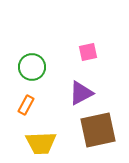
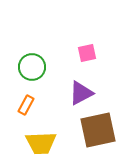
pink square: moved 1 px left, 1 px down
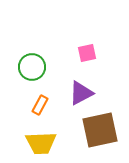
orange rectangle: moved 14 px right
brown square: moved 2 px right
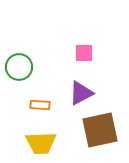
pink square: moved 3 px left; rotated 12 degrees clockwise
green circle: moved 13 px left
orange rectangle: rotated 66 degrees clockwise
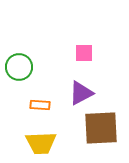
brown square: moved 1 px right, 2 px up; rotated 9 degrees clockwise
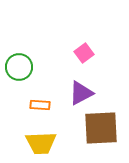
pink square: rotated 36 degrees counterclockwise
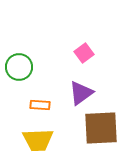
purple triangle: rotated 8 degrees counterclockwise
yellow trapezoid: moved 3 px left, 3 px up
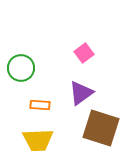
green circle: moved 2 px right, 1 px down
brown square: rotated 21 degrees clockwise
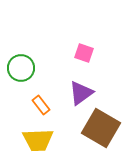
pink square: rotated 36 degrees counterclockwise
orange rectangle: moved 1 px right; rotated 48 degrees clockwise
brown square: rotated 12 degrees clockwise
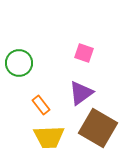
green circle: moved 2 px left, 5 px up
brown square: moved 3 px left
yellow trapezoid: moved 11 px right, 3 px up
